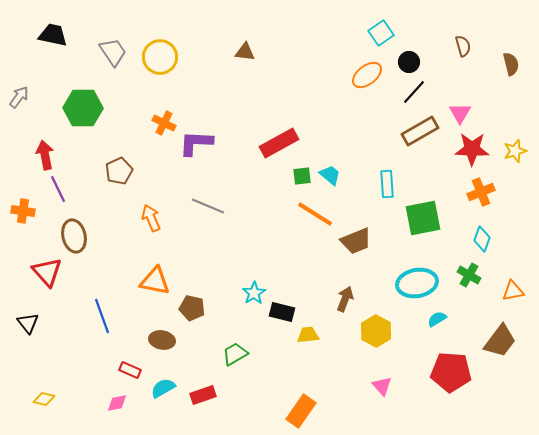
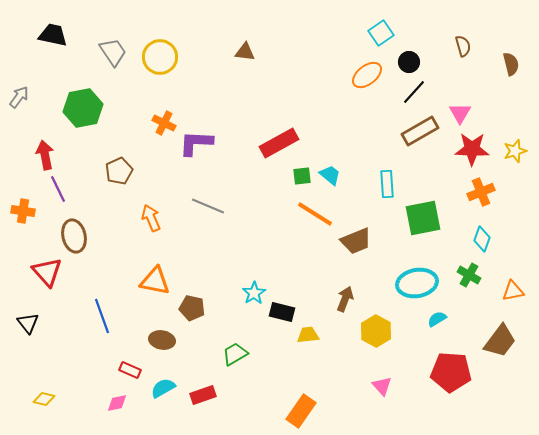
green hexagon at (83, 108): rotated 12 degrees counterclockwise
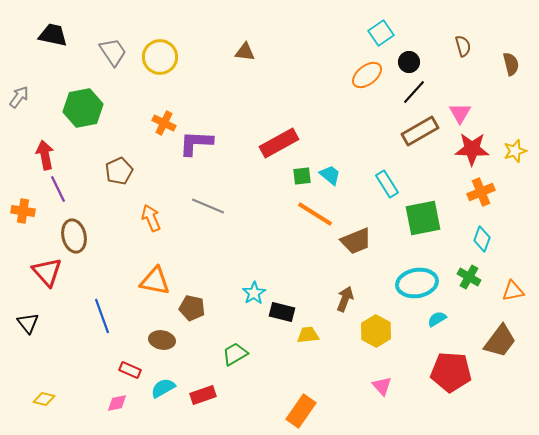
cyan rectangle at (387, 184): rotated 28 degrees counterclockwise
green cross at (469, 275): moved 2 px down
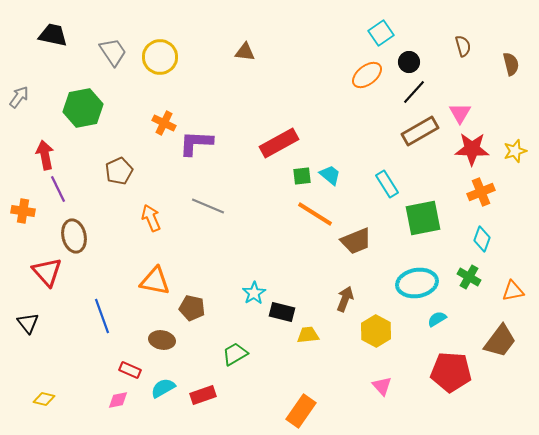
pink diamond at (117, 403): moved 1 px right, 3 px up
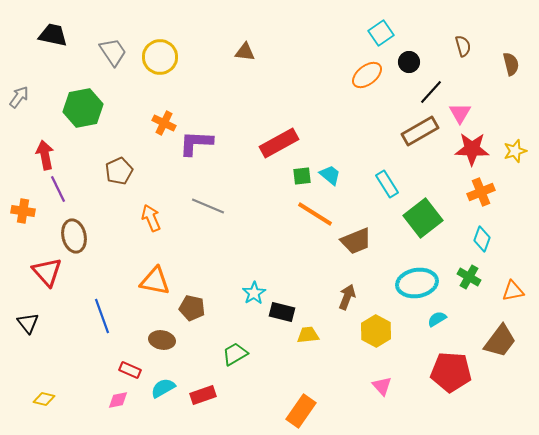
black line at (414, 92): moved 17 px right
green square at (423, 218): rotated 27 degrees counterclockwise
brown arrow at (345, 299): moved 2 px right, 2 px up
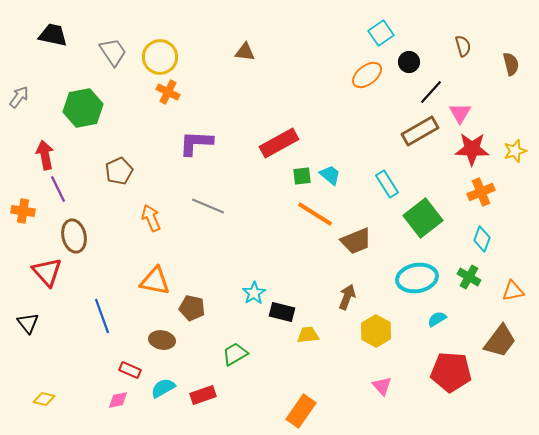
orange cross at (164, 123): moved 4 px right, 31 px up
cyan ellipse at (417, 283): moved 5 px up
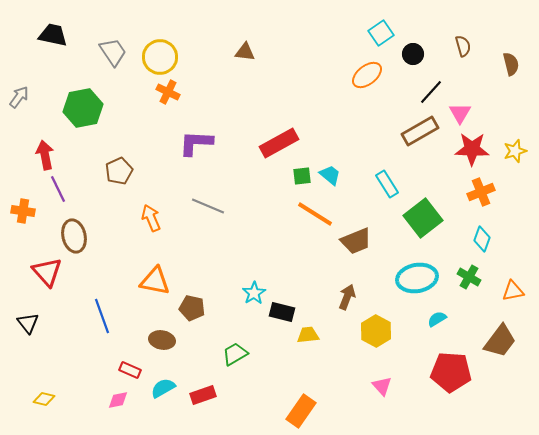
black circle at (409, 62): moved 4 px right, 8 px up
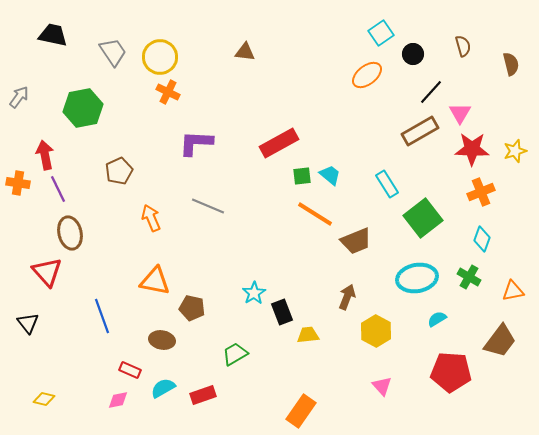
orange cross at (23, 211): moved 5 px left, 28 px up
brown ellipse at (74, 236): moved 4 px left, 3 px up
black rectangle at (282, 312): rotated 55 degrees clockwise
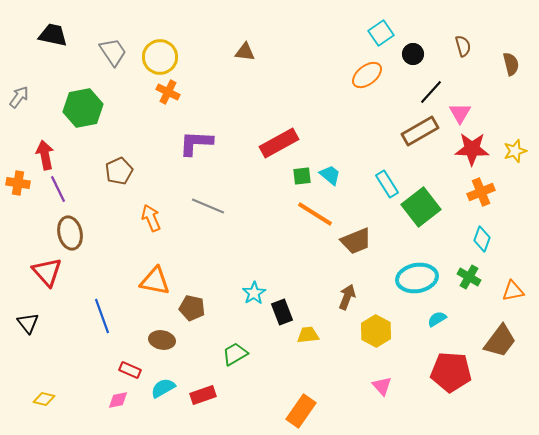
green square at (423, 218): moved 2 px left, 11 px up
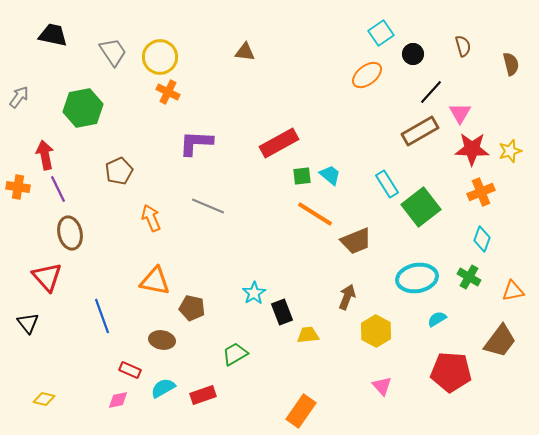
yellow star at (515, 151): moved 5 px left
orange cross at (18, 183): moved 4 px down
red triangle at (47, 272): moved 5 px down
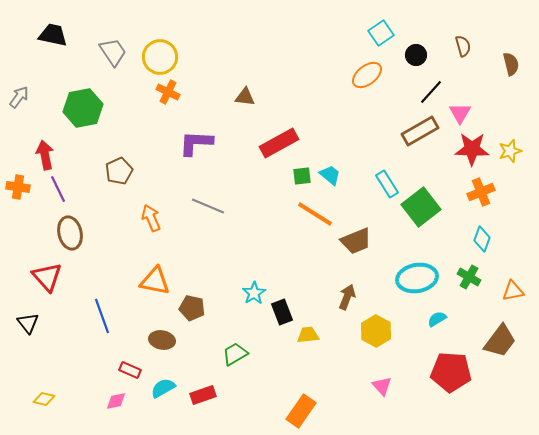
brown triangle at (245, 52): moved 45 px down
black circle at (413, 54): moved 3 px right, 1 px down
pink diamond at (118, 400): moved 2 px left, 1 px down
